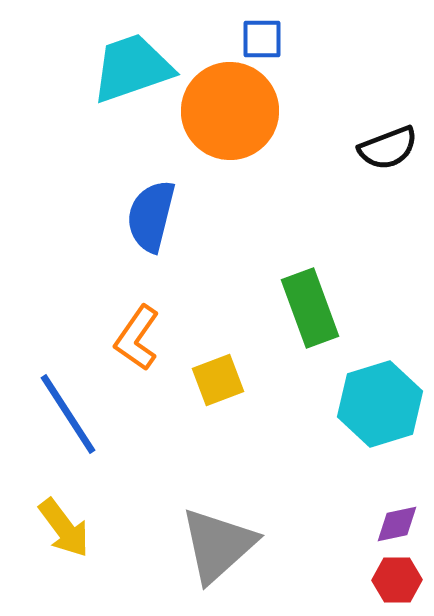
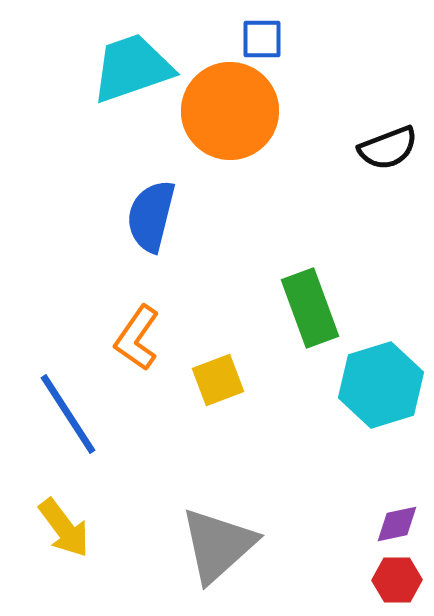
cyan hexagon: moved 1 px right, 19 px up
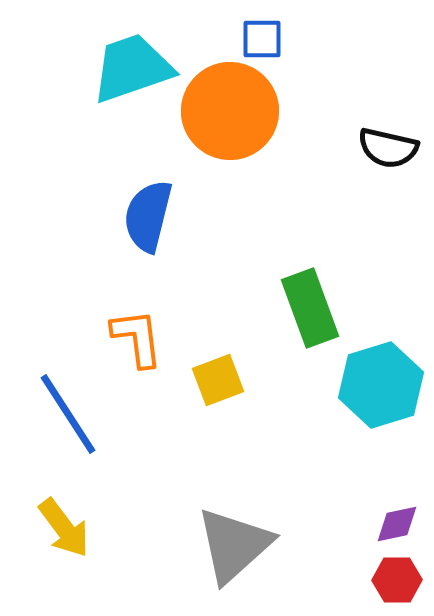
black semicircle: rotated 34 degrees clockwise
blue semicircle: moved 3 px left
orange L-shape: rotated 138 degrees clockwise
gray triangle: moved 16 px right
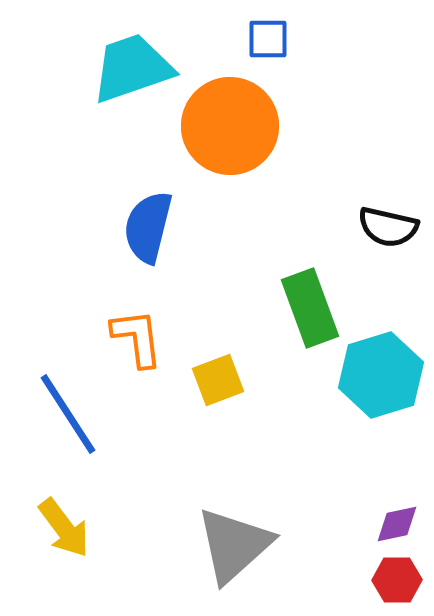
blue square: moved 6 px right
orange circle: moved 15 px down
black semicircle: moved 79 px down
blue semicircle: moved 11 px down
cyan hexagon: moved 10 px up
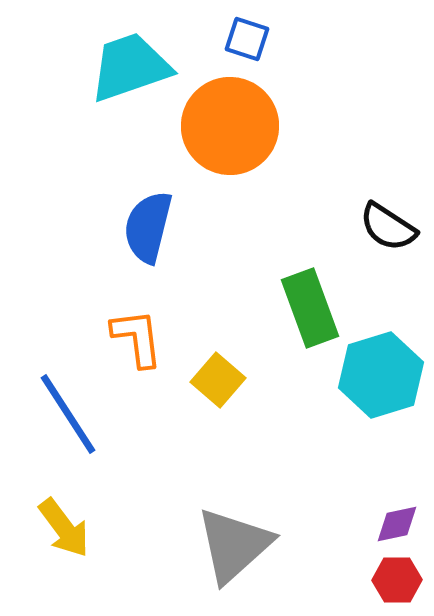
blue square: moved 21 px left; rotated 18 degrees clockwise
cyan trapezoid: moved 2 px left, 1 px up
black semicircle: rotated 20 degrees clockwise
yellow square: rotated 28 degrees counterclockwise
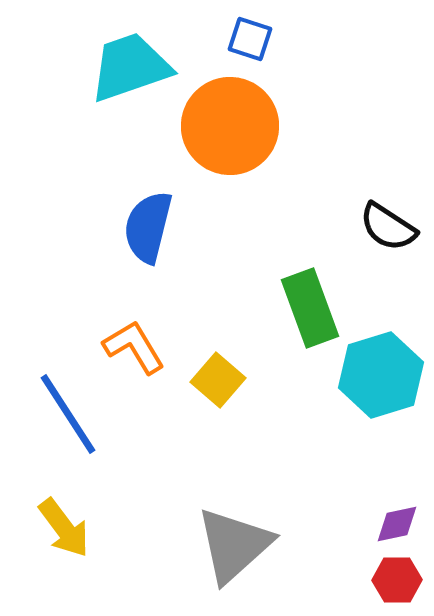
blue square: moved 3 px right
orange L-shape: moved 3 px left, 9 px down; rotated 24 degrees counterclockwise
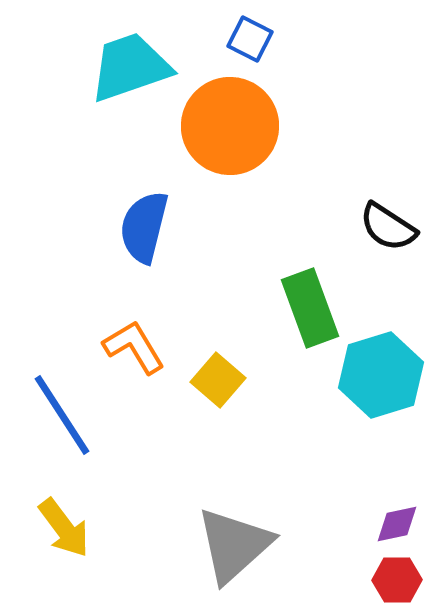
blue square: rotated 9 degrees clockwise
blue semicircle: moved 4 px left
blue line: moved 6 px left, 1 px down
